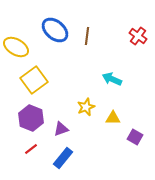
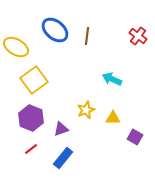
yellow star: moved 3 px down
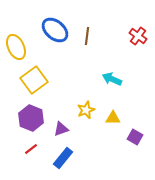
yellow ellipse: rotated 35 degrees clockwise
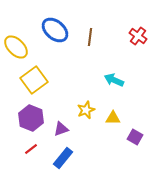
brown line: moved 3 px right, 1 px down
yellow ellipse: rotated 20 degrees counterclockwise
cyan arrow: moved 2 px right, 1 px down
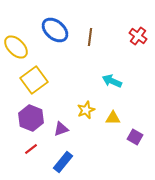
cyan arrow: moved 2 px left, 1 px down
blue rectangle: moved 4 px down
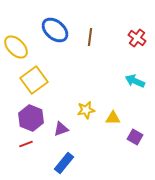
red cross: moved 1 px left, 2 px down
cyan arrow: moved 23 px right
yellow star: rotated 12 degrees clockwise
red line: moved 5 px left, 5 px up; rotated 16 degrees clockwise
blue rectangle: moved 1 px right, 1 px down
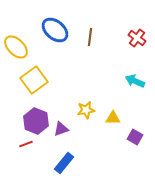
purple hexagon: moved 5 px right, 3 px down
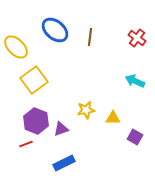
blue rectangle: rotated 25 degrees clockwise
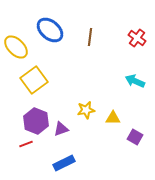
blue ellipse: moved 5 px left
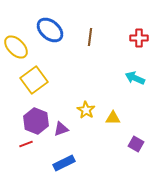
red cross: moved 2 px right; rotated 36 degrees counterclockwise
cyan arrow: moved 3 px up
yellow star: rotated 30 degrees counterclockwise
purple square: moved 1 px right, 7 px down
